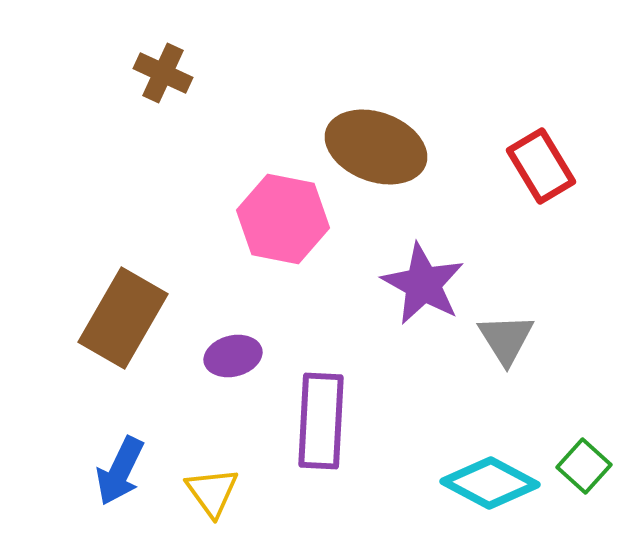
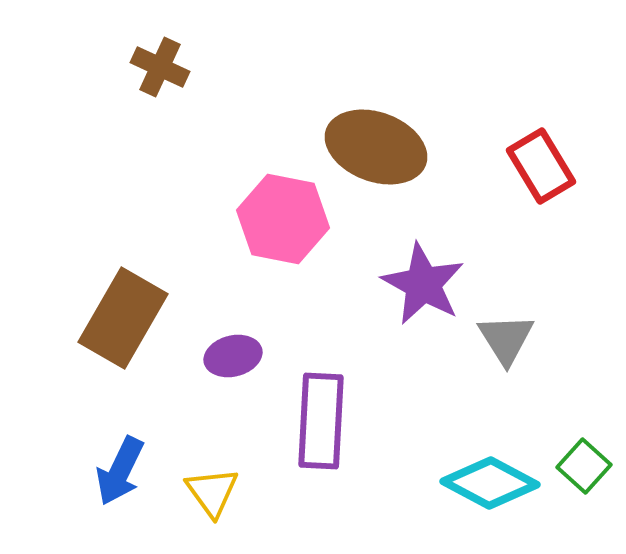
brown cross: moved 3 px left, 6 px up
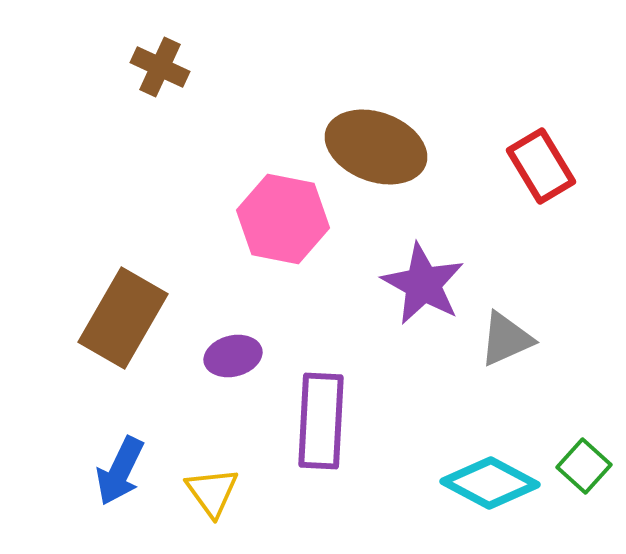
gray triangle: rotated 38 degrees clockwise
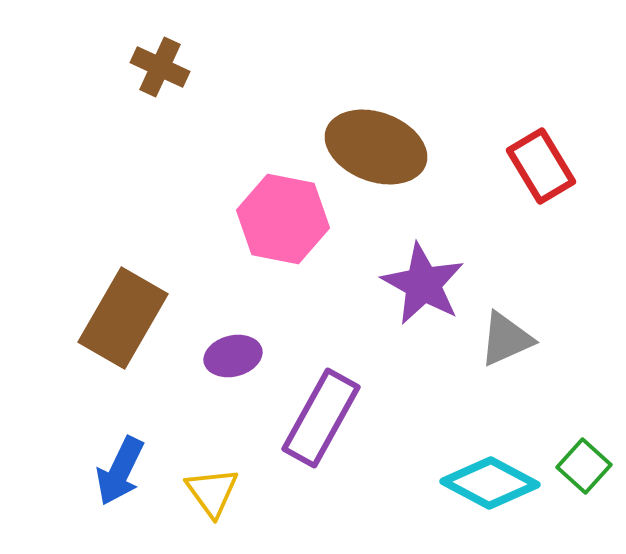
purple rectangle: moved 3 px up; rotated 26 degrees clockwise
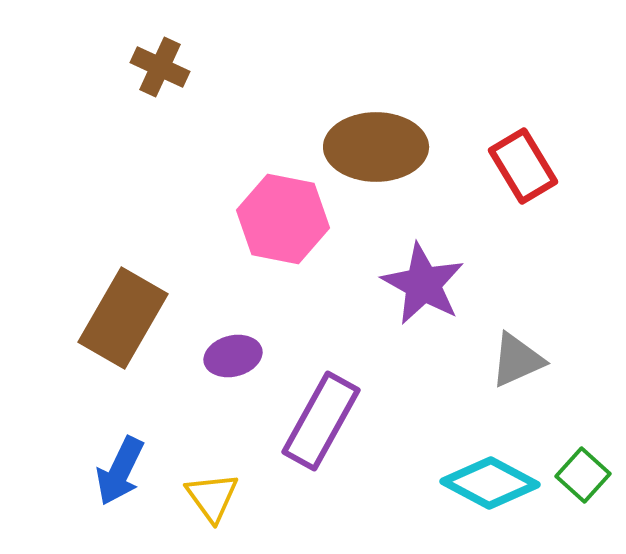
brown ellipse: rotated 20 degrees counterclockwise
red rectangle: moved 18 px left
gray triangle: moved 11 px right, 21 px down
purple rectangle: moved 3 px down
green square: moved 1 px left, 9 px down
yellow triangle: moved 5 px down
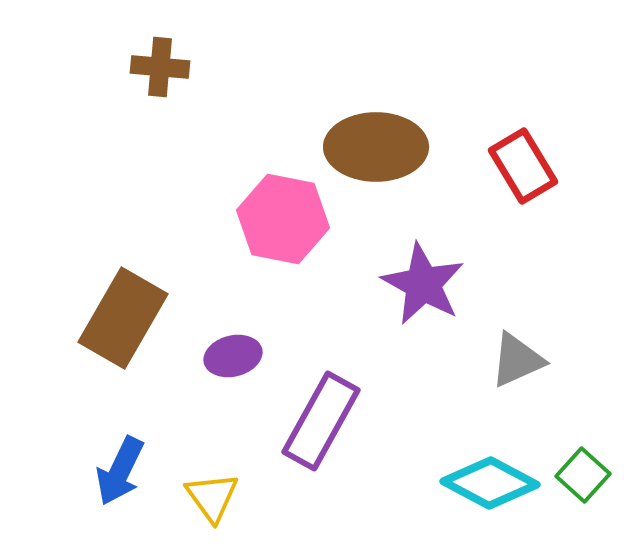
brown cross: rotated 20 degrees counterclockwise
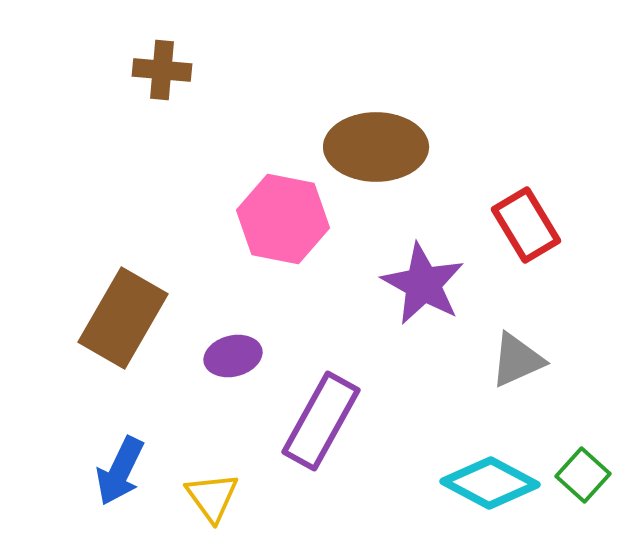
brown cross: moved 2 px right, 3 px down
red rectangle: moved 3 px right, 59 px down
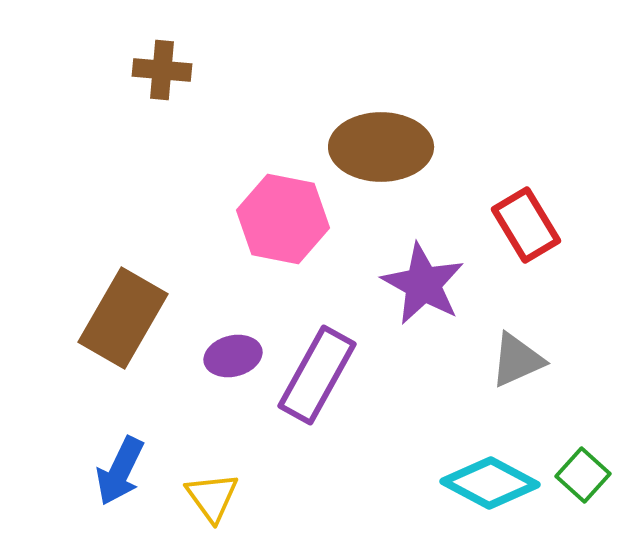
brown ellipse: moved 5 px right
purple rectangle: moved 4 px left, 46 px up
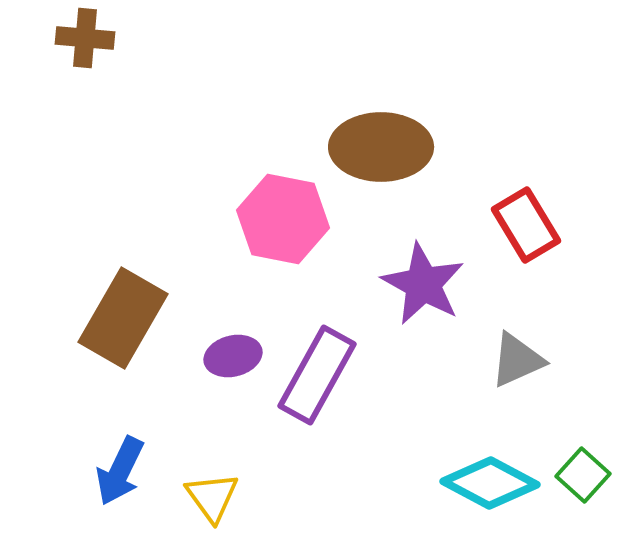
brown cross: moved 77 px left, 32 px up
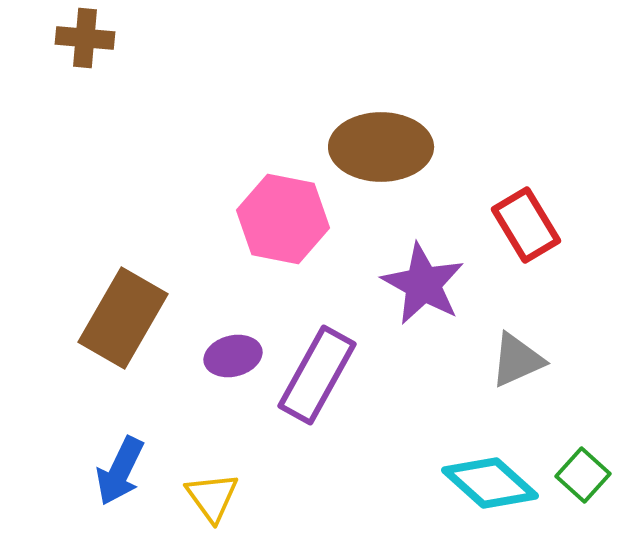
cyan diamond: rotated 14 degrees clockwise
